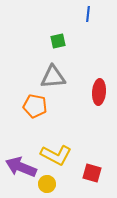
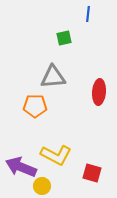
green square: moved 6 px right, 3 px up
orange pentagon: rotated 10 degrees counterclockwise
yellow circle: moved 5 px left, 2 px down
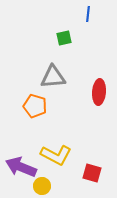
orange pentagon: rotated 15 degrees clockwise
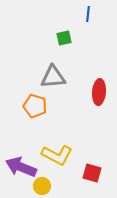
yellow L-shape: moved 1 px right
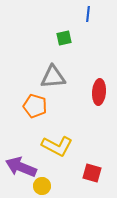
yellow L-shape: moved 9 px up
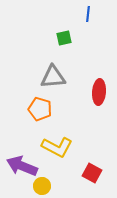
orange pentagon: moved 5 px right, 3 px down
yellow L-shape: moved 1 px down
purple arrow: moved 1 px right, 1 px up
red square: rotated 12 degrees clockwise
